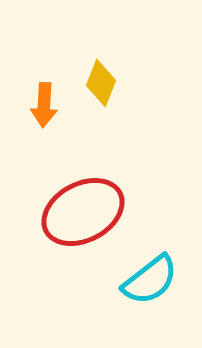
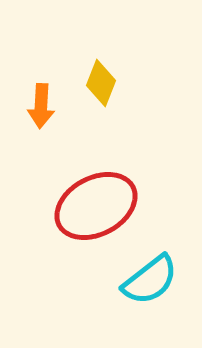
orange arrow: moved 3 px left, 1 px down
red ellipse: moved 13 px right, 6 px up
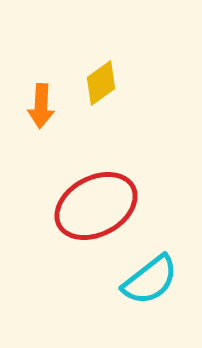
yellow diamond: rotated 33 degrees clockwise
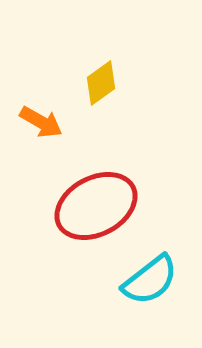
orange arrow: moved 16 px down; rotated 63 degrees counterclockwise
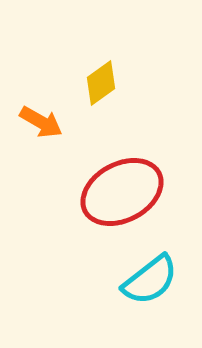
red ellipse: moved 26 px right, 14 px up
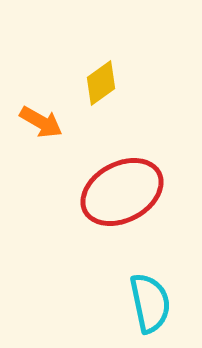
cyan semicircle: moved 23 px down; rotated 64 degrees counterclockwise
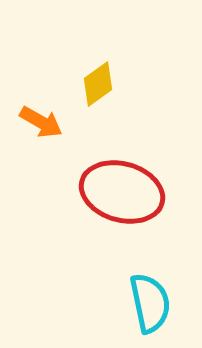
yellow diamond: moved 3 px left, 1 px down
red ellipse: rotated 44 degrees clockwise
